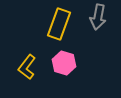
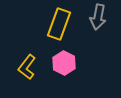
pink hexagon: rotated 10 degrees clockwise
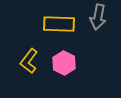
yellow rectangle: rotated 72 degrees clockwise
yellow L-shape: moved 2 px right, 6 px up
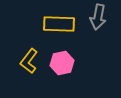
pink hexagon: moved 2 px left; rotated 20 degrees clockwise
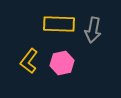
gray arrow: moved 5 px left, 13 px down
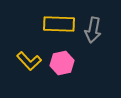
yellow L-shape: rotated 80 degrees counterclockwise
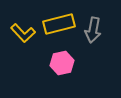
yellow rectangle: rotated 16 degrees counterclockwise
yellow L-shape: moved 6 px left, 28 px up
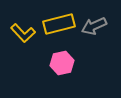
gray arrow: moved 1 px right, 4 px up; rotated 55 degrees clockwise
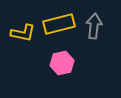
gray arrow: rotated 120 degrees clockwise
yellow L-shape: rotated 35 degrees counterclockwise
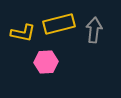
gray arrow: moved 4 px down
pink hexagon: moved 16 px left, 1 px up; rotated 10 degrees clockwise
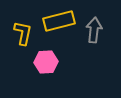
yellow rectangle: moved 3 px up
yellow L-shape: rotated 90 degrees counterclockwise
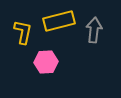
yellow L-shape: moved 1 px up
